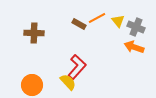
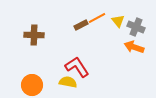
brown rectangle: moved 2 px right, 1 px down; rotated 56 degrees counterclockwise
brown cross: moved 2 px down
red L-shape: rotated 75 degrees counterclockwise
yellow semicircle: rotated 36 degrees counterclockwise
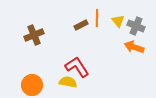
orange line: rotated 60 degrees counterclockwise
gray cross: moved 1 px up
brown cross: rotated 24 degrees counterclockwise
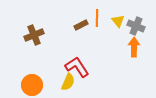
orange arrow: rotated 72 degrees clockwise
yellow semicircle: rotated 102 degrees clockwise
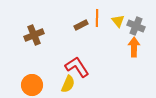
yellow semicircle: moved 2 px down
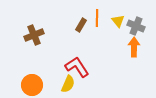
brown rectangle: rotated 32 degrees counterclockwise
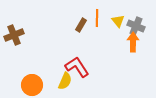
brown cross: moved 20 px left
orange arrow: moved 1 px left, 5 px up
yellow semicircle: moved 3 px left, 3 px up
